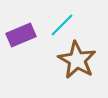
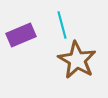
cyan line: rotated 60 degrees counterclockwise
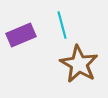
brown star: moved 2 px right, 4 px down
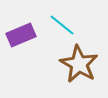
cyan line: rotated 36 degrees counterclockwise
